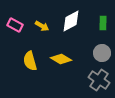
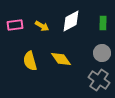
pink rectangle: rotated 35 degrees counterclockwise
yellow diamond: rotated 25 degrees clockwise
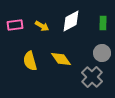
gray cross: moved 7 px left, 3 px up; rotated 10 degrees clockwise
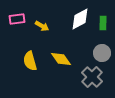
white diamond: moved 9 px right, 2 px up
pink rectangle: moved 2 px right, 6 px up
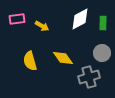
yellow diamond: moved 2 px right, 1 px up
gray cross: moved 3 px left; rotated 30 degrees clockwise
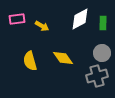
gray cross: moved 8 px right, 1 px up
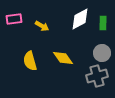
pink rectangle: moved 3 px left
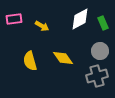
green rectangle: rotated 24 degrees counterclockwise
gray circle: moved 2 px left, 2 px up
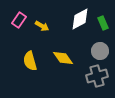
pink rectangle: moved 5 px right, 1 px down; rotated 49 degrees counterclockwise
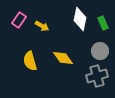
white diamond: rotated 50 degrees counterclockwise
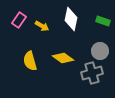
white diamond: moved 9 px left
green rectangle: moved 2 px up; rotated 48 degrees counterclockwise
yellow diamond: rotated 20 degrees counterclockwise
gray cross: moved 5 px left, 3 px up
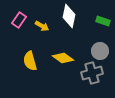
white diamond: moved 2 px left, 3 px up
